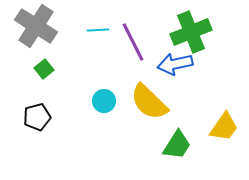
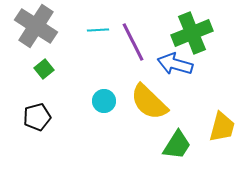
green cross: moved 1 px right, 1 px down
blue arrow: rotated 28 degrees clockwise
yellow trapezoid: moved 2 px left; rotated 20 degrees counterclockwise
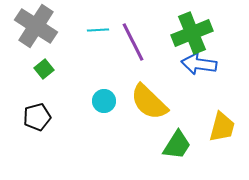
blue arrow: moved 24 px right; rotated 8 degrees counterclockwise
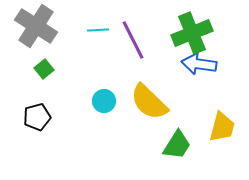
purple line: moved 2 px up
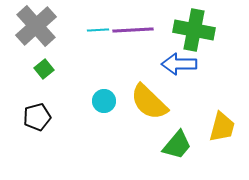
gray cross: rotated 15 degrees clockwise
green cross: moved 2 px right, 3 px up; rotated 33 degrees clockwise
purple line: moved 10 px up; rotated 66 degrees counterclockwise
blue arrow: moved 20 px left; rotated 8 degrees counterclockwise
green trapezoid: rotated 8 degrees clockwise
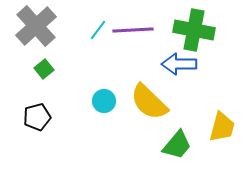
cyan line: rotated 50 degrees counterclockwise
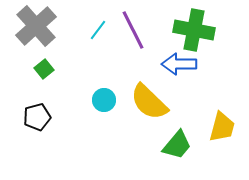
purple line: rotated 66 degrees clockwise
cyan circle: moved 1 px up
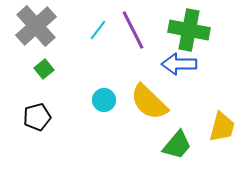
green cross: moved 5 px left
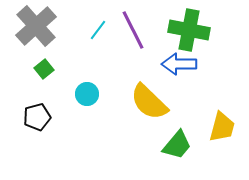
cyan circle: moved 17 px left, 6 px up
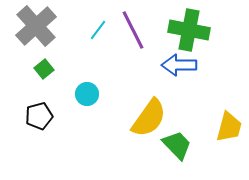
blue arrow: moved 1 px down
yellow semicircle: moved 16 px down; rotated 99 degrees counterclockwise
black pentagon: moved 2 px right, 1 px up
yellow trapezoid: moved 7 px right
green trapezoid: rotated 84 degrees counterclockwise
